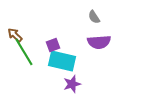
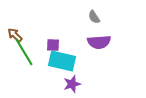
purple square: rotated 24 degrees clockwise
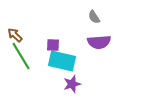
green line: moved 3 px left, 4 px down
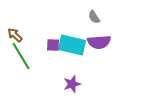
cyan rectangle: moved 10 px right, 16 px up
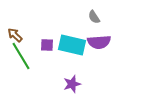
purple square: moved 6 px left
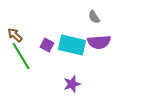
purple square: rotated 24 degrees clockwise
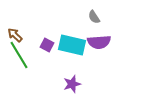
green line: moved 2 px left, 1 px up
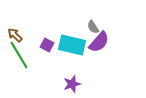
gray semicircle: moved 1 px left, 10 px down
purple semicircle: rotated 45 degrees counterclockwise
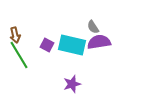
brown arrow: rotated 147 degrees counterclockwise
purple semicircle: rotated 140 degrees counterclockwise
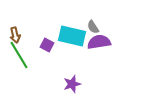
cyan rectangle: moved 9 px up
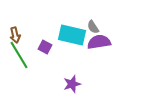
cyan rectangle: moved 1 px up
purple square: moved 2 px left, 2 px down
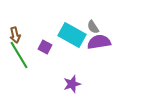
cyan rectangle: rotated 16 degrees clockwise
